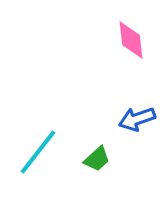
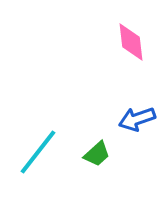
pink diamond: moved 2 px down
green trapezoid: moved 5 px up
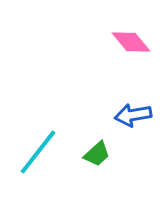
pink diamond: rotated 33 degrees counterclockwise
blue arrow: moved 4 px left, 4 px up; rotated 9 degrees clockwise
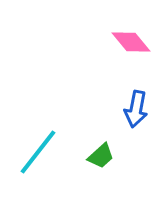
blue arrow: moved 3 px right, 6 px up; rotated 69 degrees counterclockwise
green trapezoid: moved 4 px right, 2 px down
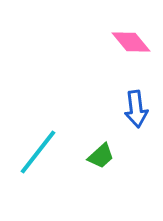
blue arrow: rotated 18 degrees counterclockwise
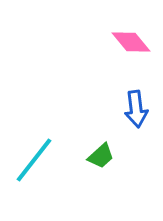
cyan line: moved 4 px left, 8 px down
